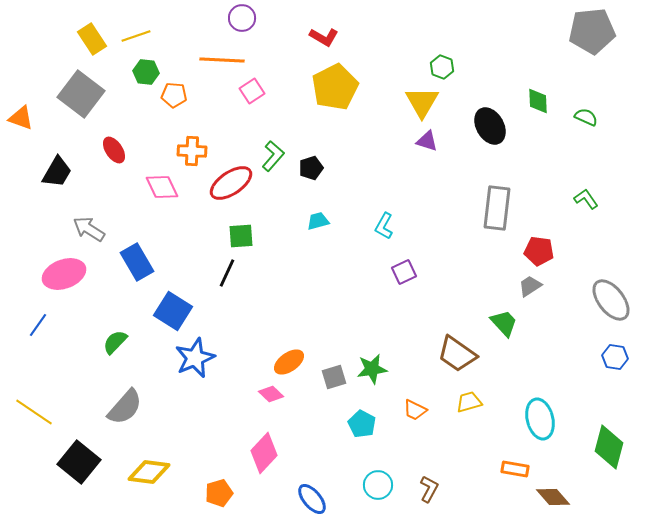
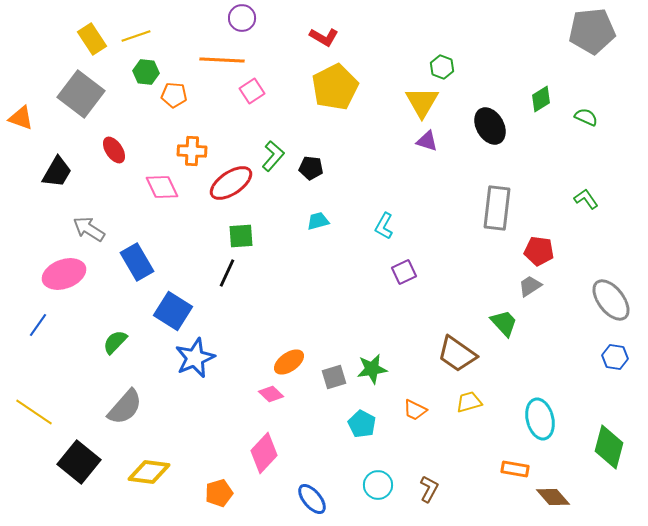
green diamond at (538, 101): moved 3 px right, 2 px up; rotated 60 degrees clockwise
black pentagon at (311, 168): rotated 25 degrees clockwise
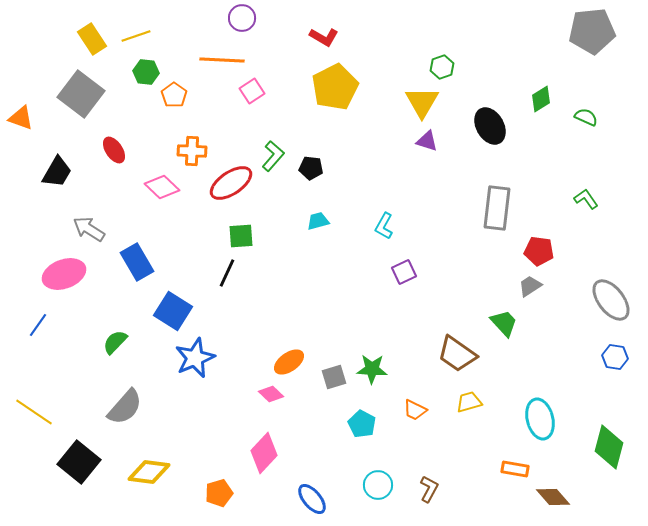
green hexagon at (442, 67): rotated 20 degrees clockwise
orange pentagon at (174, 95): rotated 30 degrees clockwise
pink diamond at (162, 187): rotated 20 degrees counterclockwise
green star at (372, 369): rotated 12 degrees clockwise
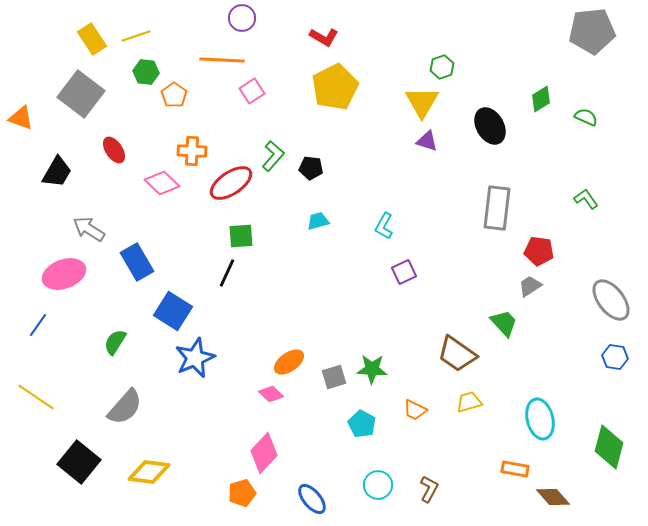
pink diamond at (162, 187): moved 4 px up
green semicircle at (115, 342): rotated 12 degrees counterclockwise
yellow line at (34, 412): moved 2 px right, 15 px up
orange pentagon at (219, 493): moved 23 px right
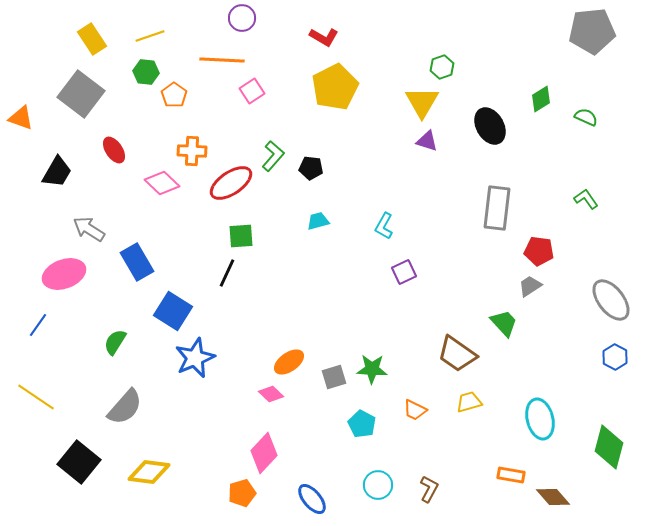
yellow line at (136, 36): moved 14 px right
blue hexagon at (615, 357): rotated 20 degrees clockwise
orange rectangle at (515, 469): moved 4 px left, 6 px down
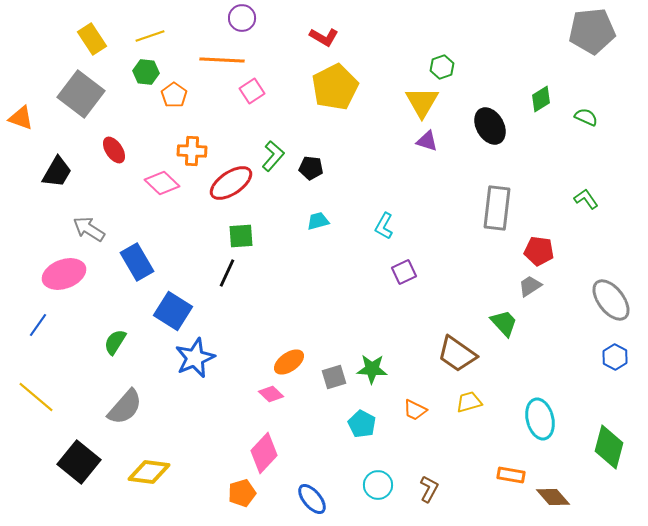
yellow line at (36, 397): rotated 6 degrees clockwise
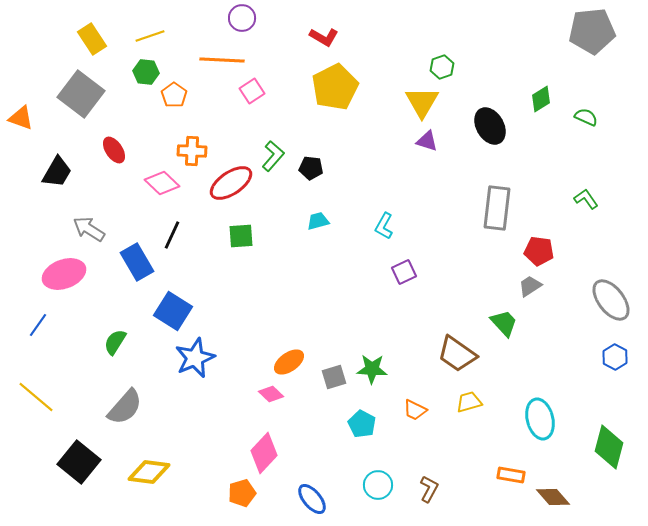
black line at (227, 273): moved 55 px left, 38 px up
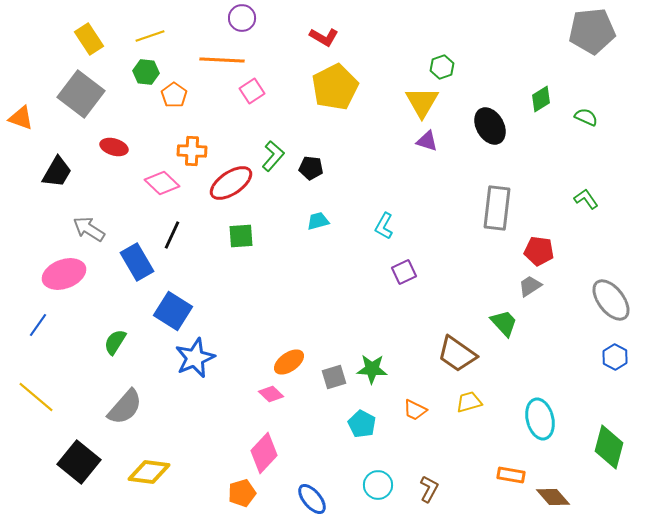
yellow rectangle at (92, 39): moved 3 px left
red ellipse at (114, 150): moved 3 px up; rotated 40 degrees counterclockwise
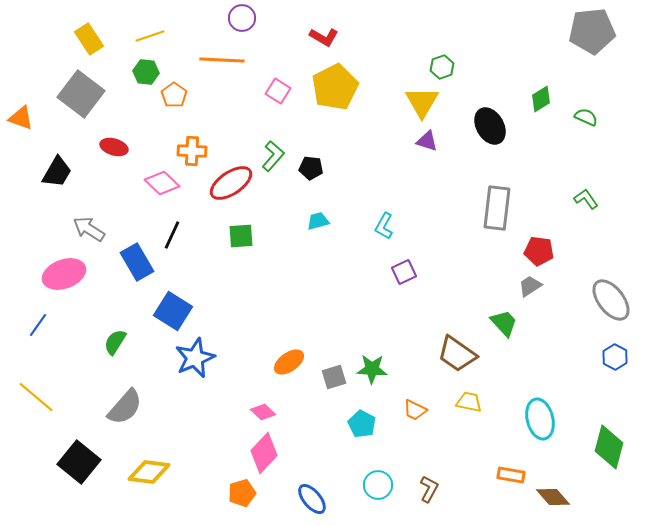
pink square at (252, 91): moved 26 px right; rotated 25 degrees counterclockwise
pink diamond at (271, 394): moved 8 px left, 18 px down
yellow trapezoid at (469, 402): rotated 28 degrees clockwise
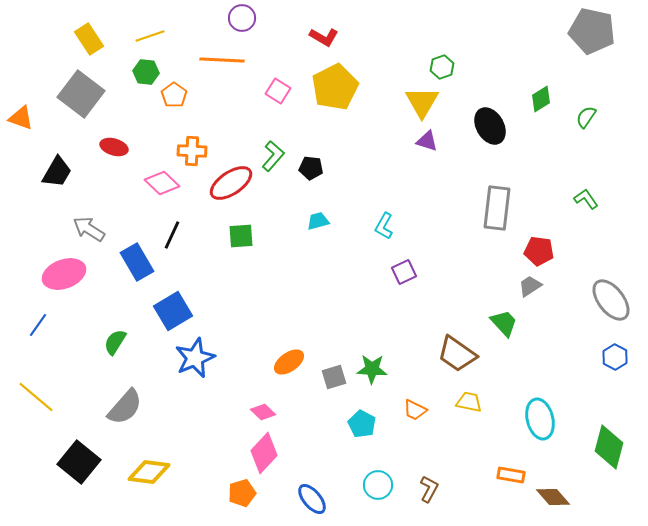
gray pentagon at (592, 31): rotated 18 degrees clockwise
green semicircle at (586, 117): rotated 80 degrees counterclockwise
blue square at (173, 311): rotated 27 degrees clockwise
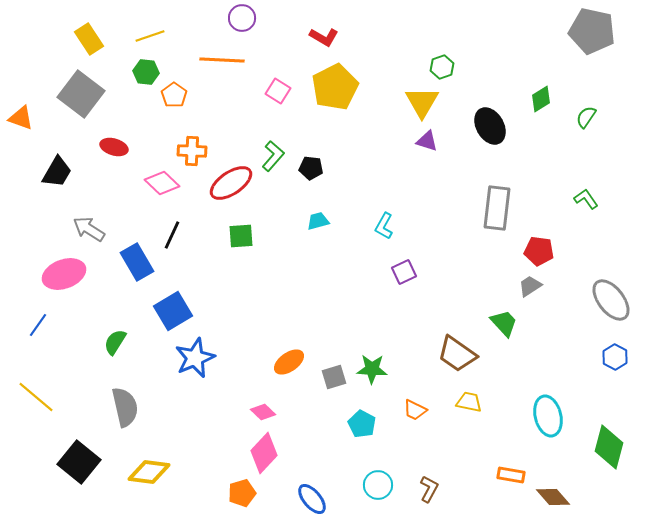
gray semicircle at (125, 407): rotated 54 degrees counterclockwise
cyan ellipse at (540, 419): moved 8 px right, 3 px up
